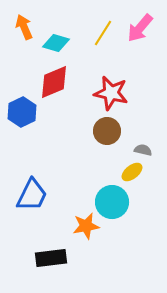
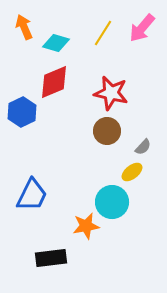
pink arrow: moved 2 px right
gray semicircle: moved 3 px up; rotated 120 degrees clockwise
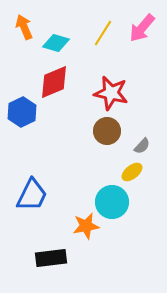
gray semicircle: moved 1 px left, 1 px up
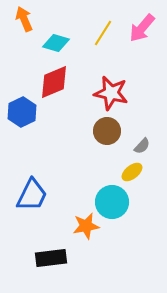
orange arrow: moved 8 px up
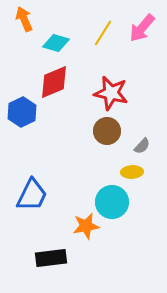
yellow ellipse: rotated 35 degrees clockwise
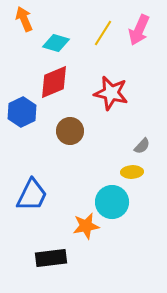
pink arrow: moved 3 px left, 2 px down; rotated 16 degrees counterclockwise
brown circle: moved 37 px left
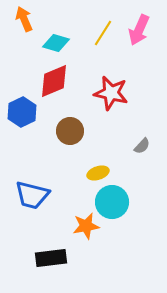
red diamond: moved 1 px up
yellow ellipse: moved 34 px left, 1 px down; rotated 15 degrees counterclockwise
blue trapezoid: rotated 78 degrees clockwise
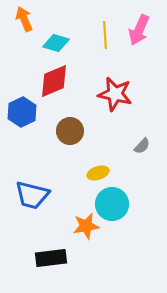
yellow line: moved 2 px right, 2 px down; rotated 36 degrees counterclockwise
red star: moved 4 px right, 1 px down
cyan circle: moved 2 px down
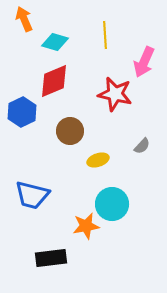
pink arrow: moved 5 px right, 32 px down
cyan diamond: moved 1 px left, 1 px up
yellow ellipse: moved 13 px up
